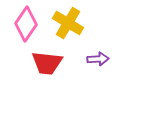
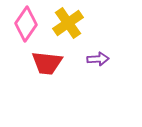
yellow cross: rotated 24 degrees clockwise
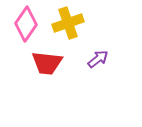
yellow cross: rotated 16 degrees clockwise
purple arrow: rotated 35 degrees counterclockwise
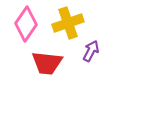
purple arrow: moved 7 px left, 8 px up; rotated 25 degrees counterclockwise
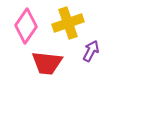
pink diamond: moved 2 px down
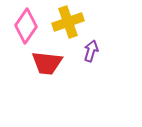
yellow cross: moved 1 px up
purple arrow: rotated 10 degrees counterclockwise
